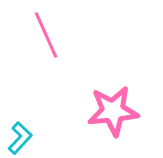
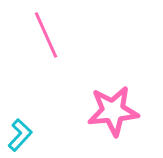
cyan L-shape: moved 3 px up
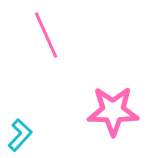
pink star: rotated 6 degrees clockwise
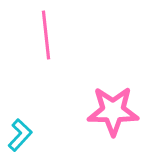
pink line: rotated 18 degrees clockwise
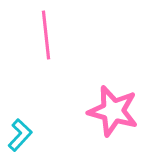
pink star: rotated 15 degrees clockwise
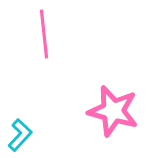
pink line: moved 2 px left, 1 px up
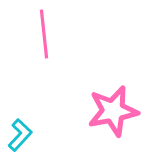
pink star: rotated 27 degrees counterclockwise
